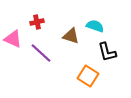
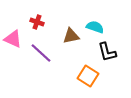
red cross: rotated 32 degrees clockwise
cyan semicircle: moved 1 px down
brown triangle: rotated 30 degrees counterclockwise
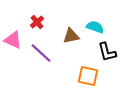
red cross: rotated 32 degrees clockwise
pink triangle: moved 1 px down
orange square: rotated 20 degrees counterclockwise
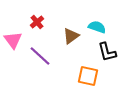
cyan semicircle: moved 2 px right
brown triangle: rotated 24 degrees counterclockwise
pink triangle: rotated 30 degrees clockwise
purple line: moved 1 px left, 3 px down
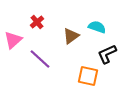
pink triangle: rotated 24 degrees clockwise
black L-shape: moved 2 px down; rotated 80 degrees clockwise
purple line: moved 3 px down
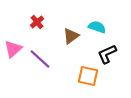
pink triangle: moved 9 px down
